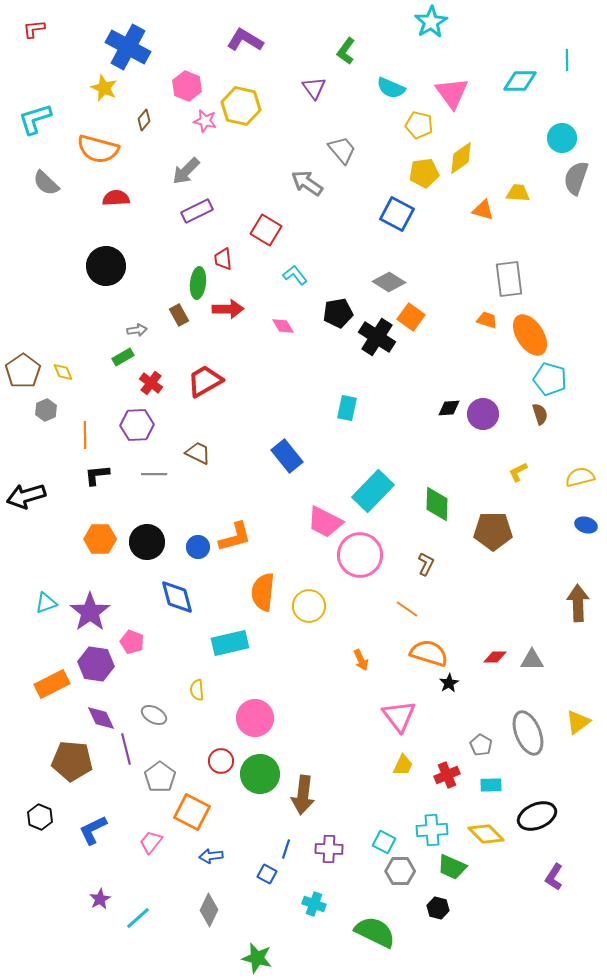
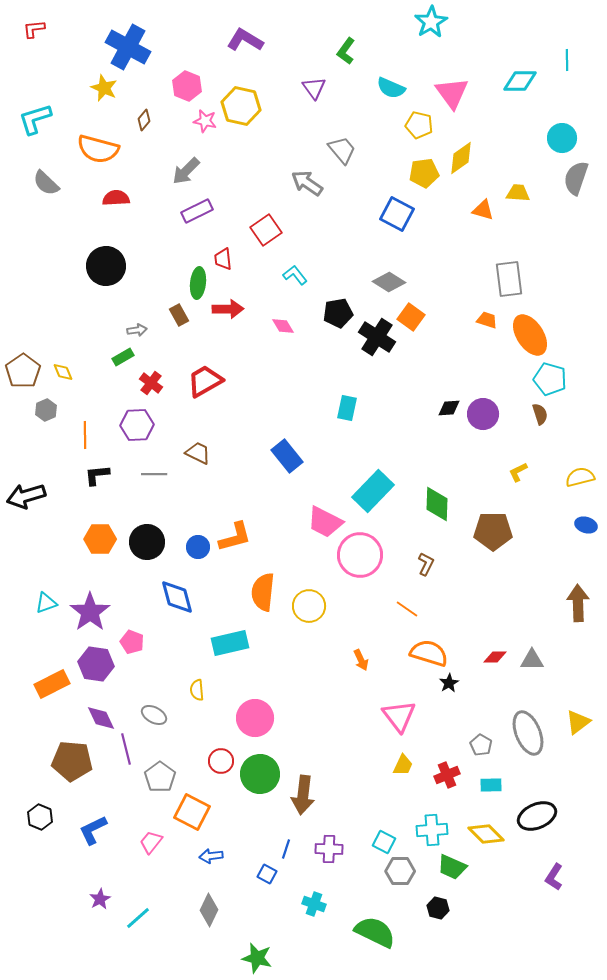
red square at (266, 230): rotated 24 degrees clockwise
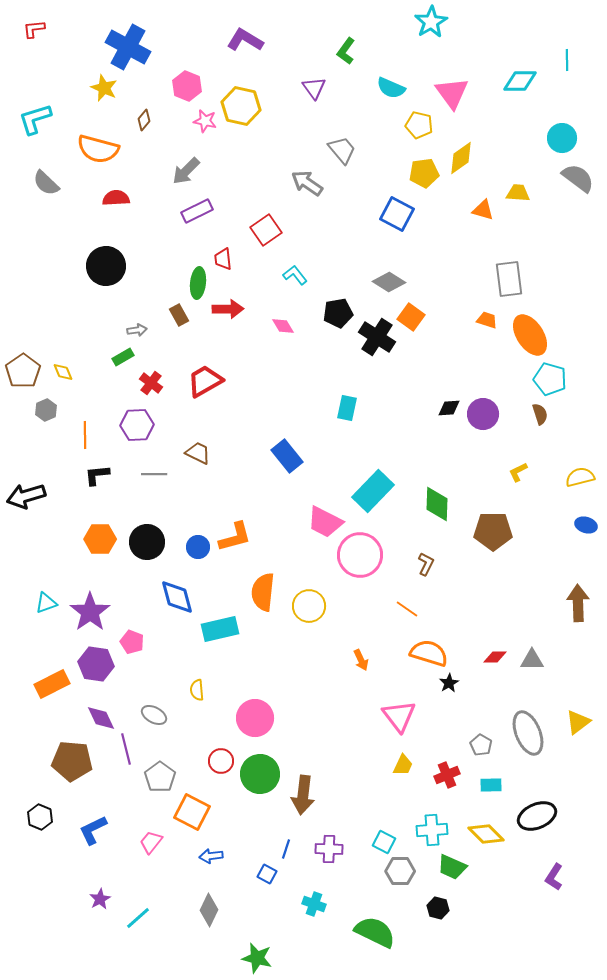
gray semicircle at (576, 178): moved 2 px right; rotated 108 degrees clockwise
cyan rectangle at (230, 643): moved 10 px left, 14 px up
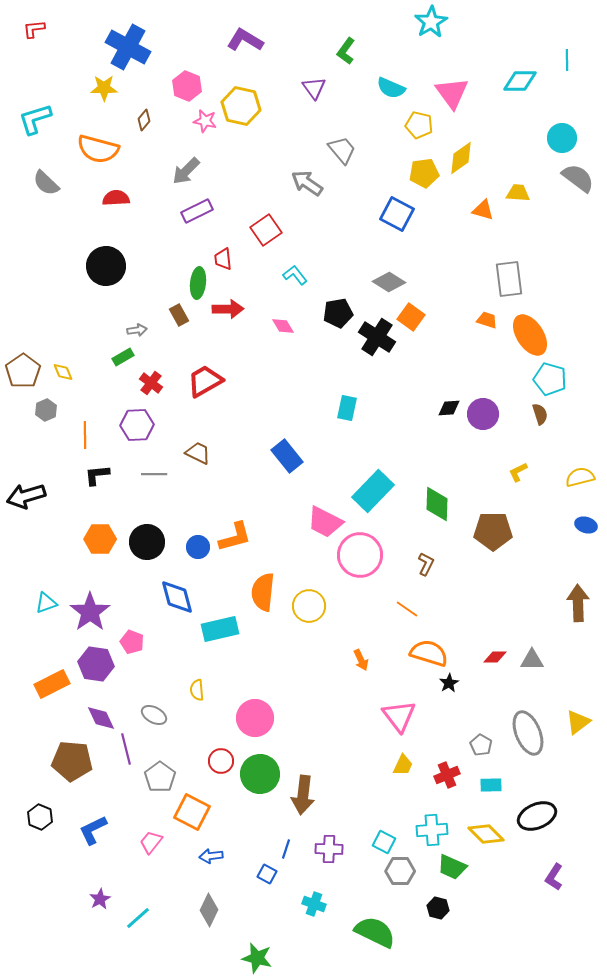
yellow star at (104, 88): rotated 24 degrees counterclockwise
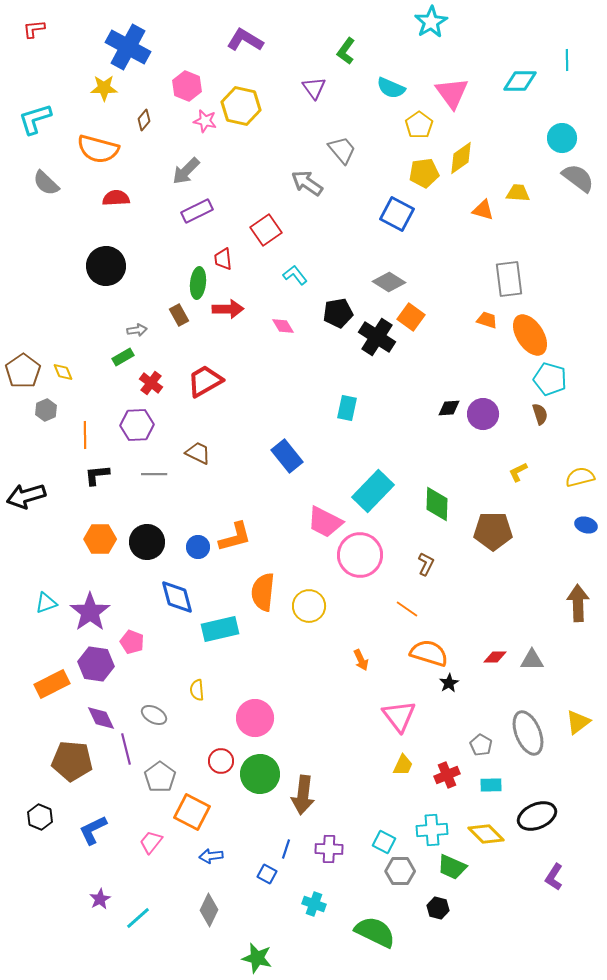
yellow pentagon at (419, 125): rotated 24 degrees clockwise
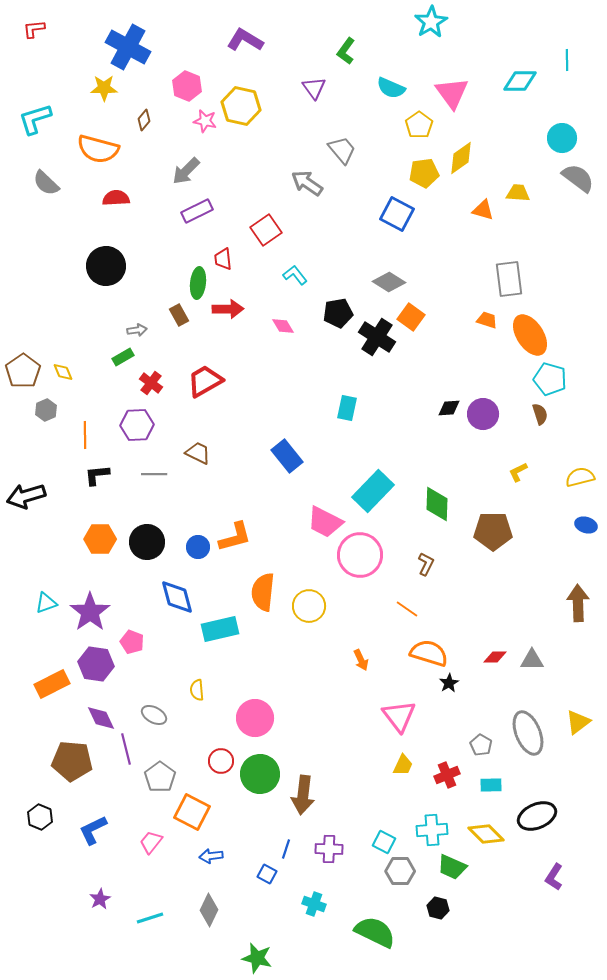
cyan line at (138, 918): moved 12 px right; rotated 24 degrees clockwise
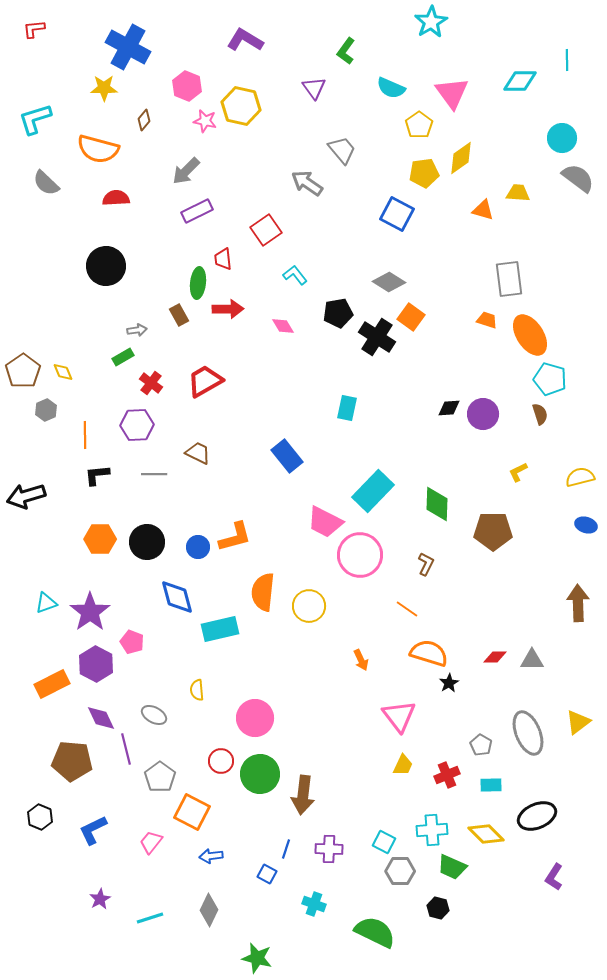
purple hexagon at (96, 664): rotated 20 degrees clockwise
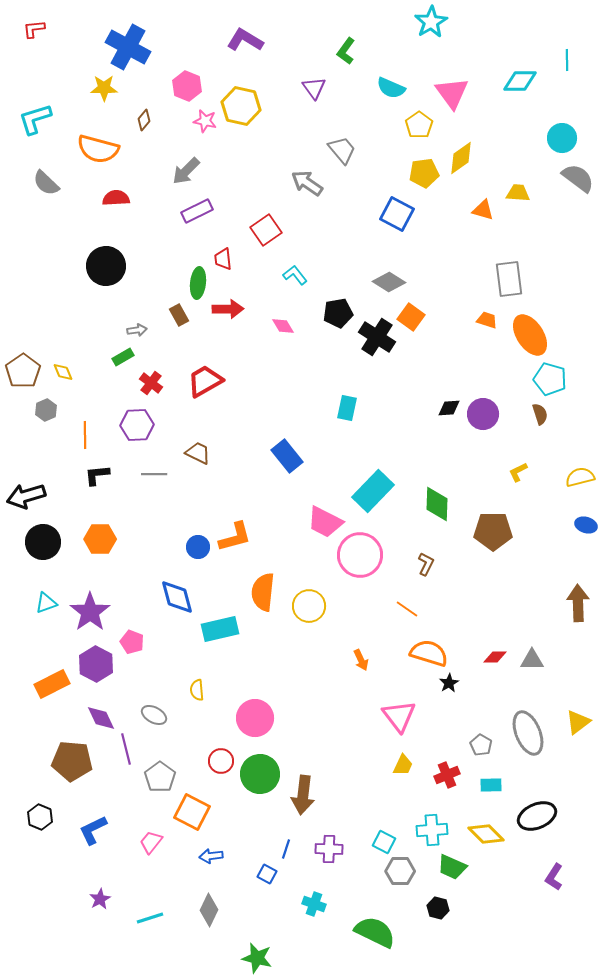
black circle at (147, 542): moved 104 px left
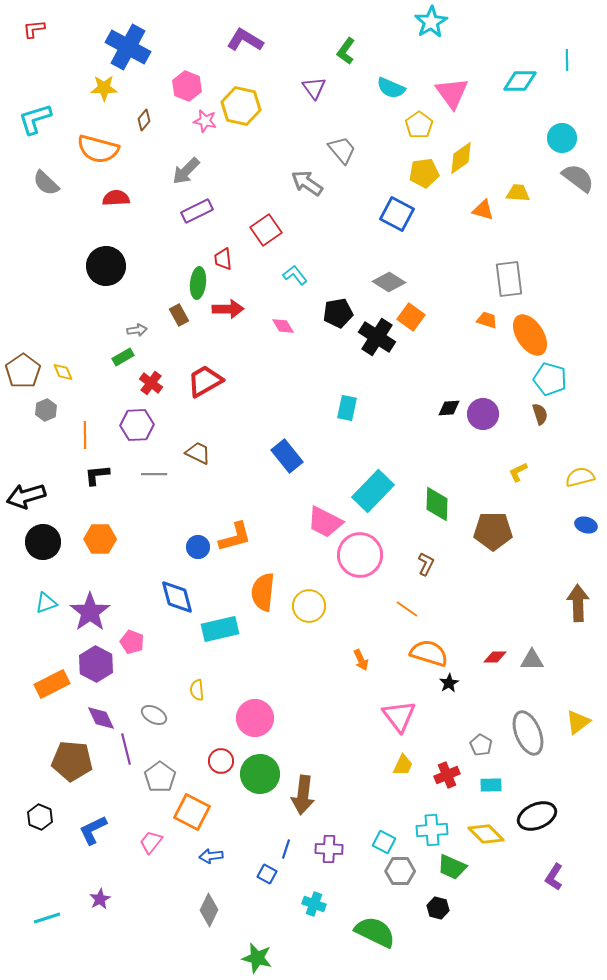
cyan line at (150, 918): moved 103 px left
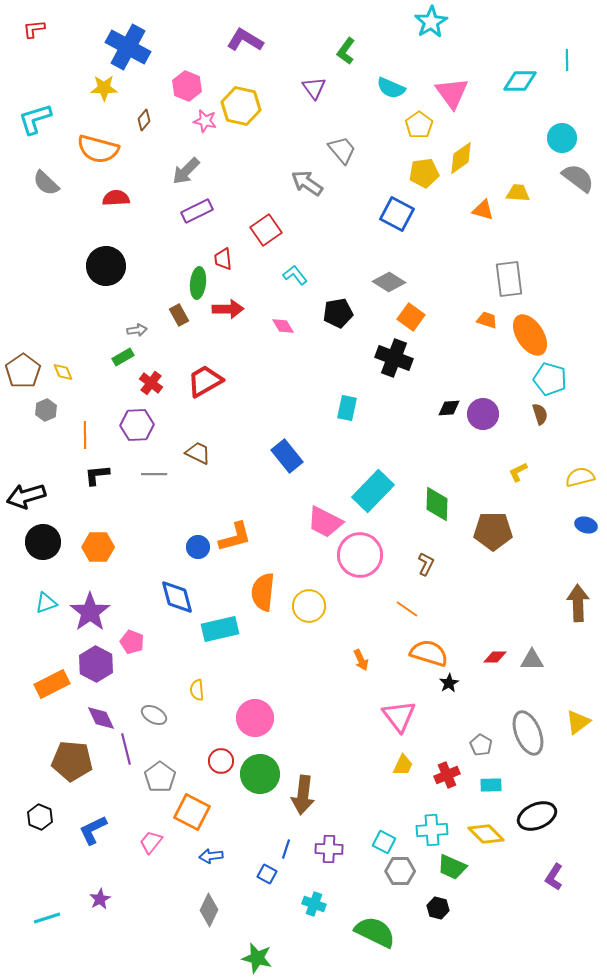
black cross at (377, 337): moved 17 px right, 21 px down; rotated 12 degrees counterclockwise
orange hexagon at (100, 539): moved 2 px left, 8 px down
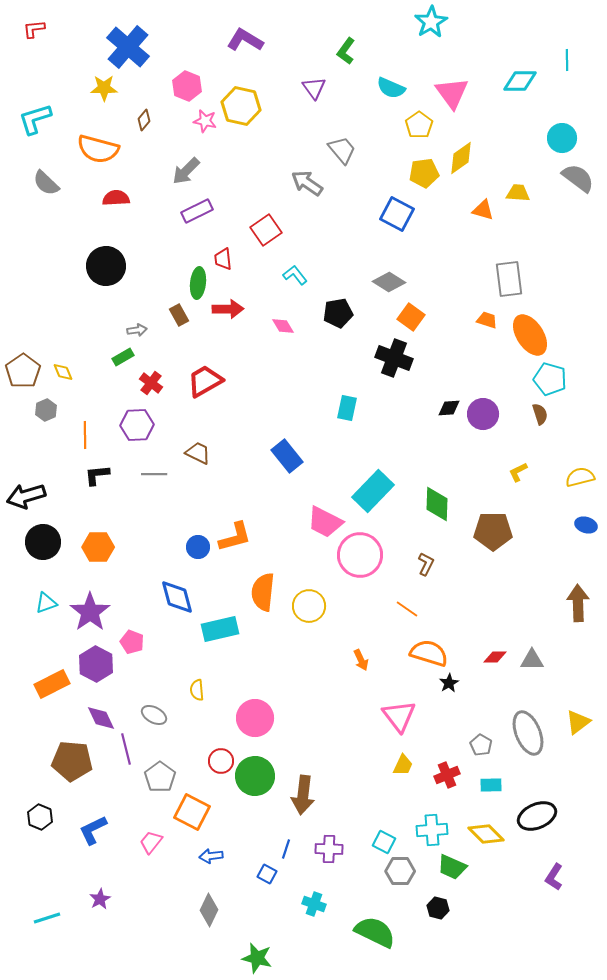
blue cross at (128, 47): rotated 12 degrees clockwise
green circle at (260, 774): moved 5 px left, 2 px down
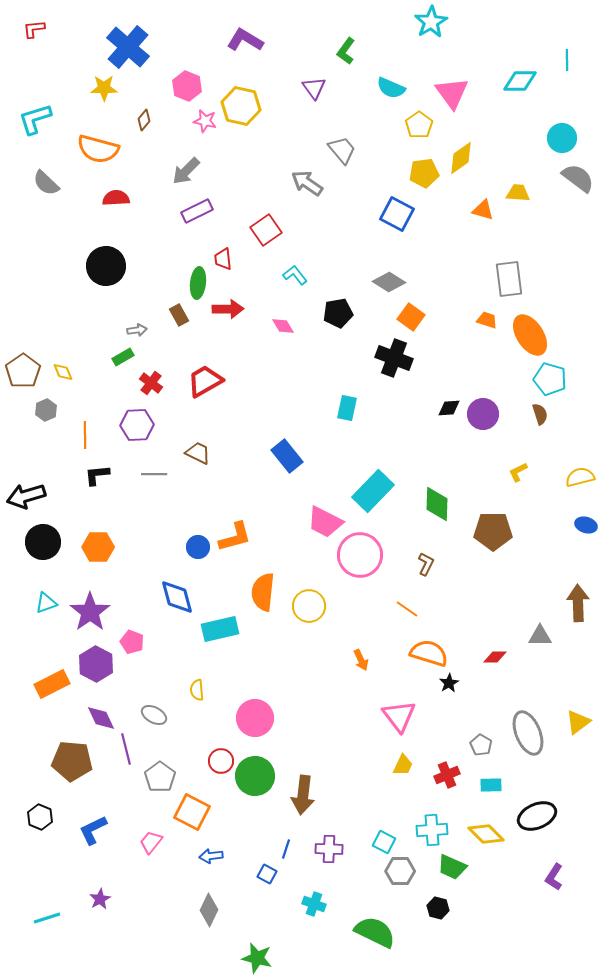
gray triangle at (532, 660): moved 8 px right, 24 px up
